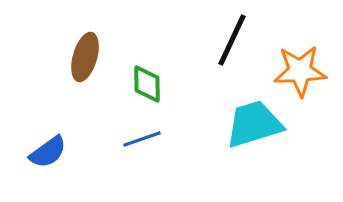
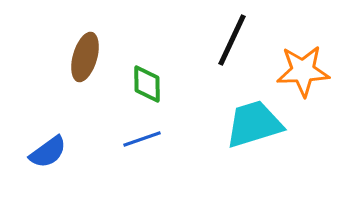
orange star: moved 3 px right
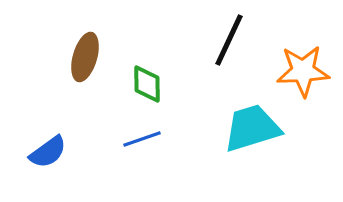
black line: moved 3 px left
cyan trapezoid: moved 2 px left, 4 px down
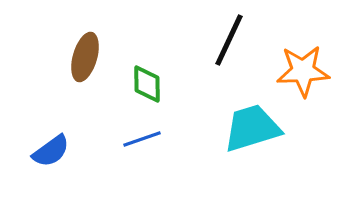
blue semicircle: moved 3 px right, 1 px up
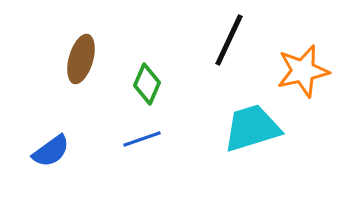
brown ellipse: moved 4 px left, 2 px down
orange star: rotated 10 degrees counterclockwise
green diamond: rotated 24 degrees clockwise
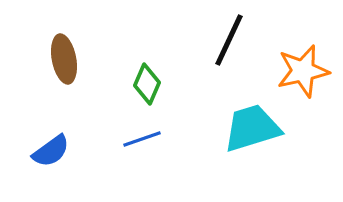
brown ellipse: moved 17 px left; rotated 27 degrees counterclockwise
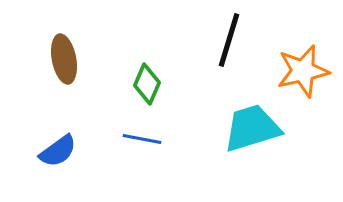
black line: rotated 8 degrees counterclockwise
blue line: rotated 30 degrees clockwise
blue semicircle: moved 7 px right
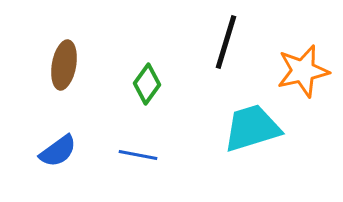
black line: moved 3 px left, 2 px down
brown ellipse: moved 6 px down; rotated 21 degrees clockwise
green diamond: rotated 12 degrees clockwise
blue line: moved 4 px left, 16 px down
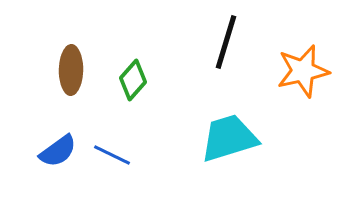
brown ellipse: moved 7 px right, 5 px down; rotated 9 degrees counterclockwise
green diamond: moved 14 px left, 4 px up; rotated 6 degrees clockwise
cyan trapezoid: moved 23 px left, 10 px down
blue line: moved 26 px left; rotated 15 degrees clockwise
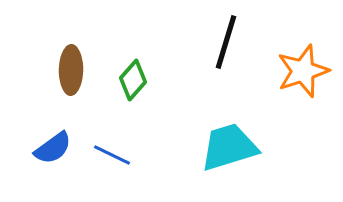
orange star: rotated 6 degrees counterclockwise
cyan trapezoid: moved 9 px down
blue semicircle: moved 5 px left, 3 px up
